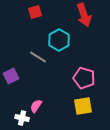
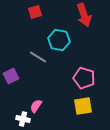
cyan hexagon: rotated 20 degrees counterclockwise
white cross: moved 1 px right, 1 px down
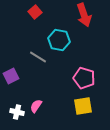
red square: rotated 24 degrees counterclockwise
white cross: moved 6 px left, 7 px up
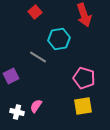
cyan hexagon: moved 1 px up; rotated 20 degrees counterclockwise
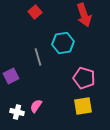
cyan hexagon: moved 4 px right, 4 px down
gray line: rotated 42 degrees clockwise
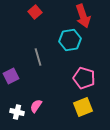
red arrow: moved 1 px left, 1 px down
cyan hexagon: moved 7 px right, 3 px up
yellow square: moved 1 px down; rotated 12 degrees counterclockwise
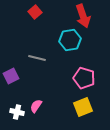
gray line: moved 1 px left, 1 px down; rotated 60 degrees counterclockwise
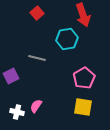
red square: moved 2 px right, 1 px down
red arrow: moved 1 px up
cyan hexagon: moved 3 px left, 1 px up
pink pentagon: rotated 25 degrees clockwise
yellow square: rotated 30 degrees clockwise
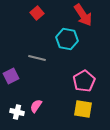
red arrow: rotated 15 degrees counterclockwise
cyan hexagon: rotated 20 degrees clockwise
pink pentagon: moved 3 px down
yellow square: moved 2 px down
